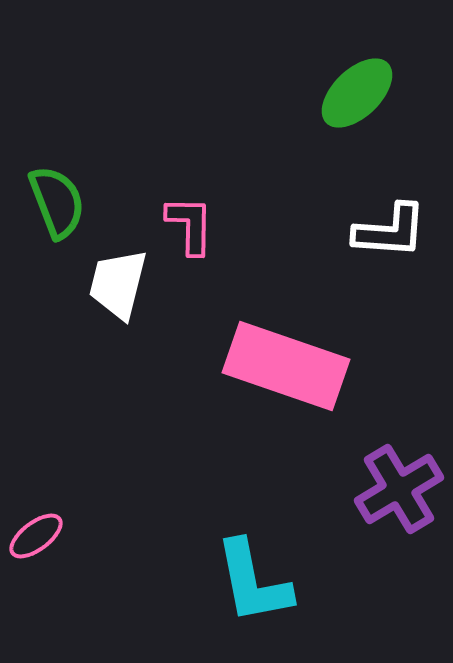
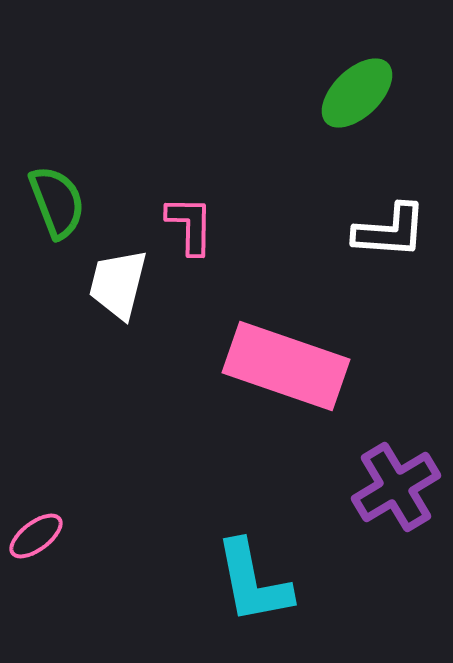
purple cross: moved 3 px left, 2 px up
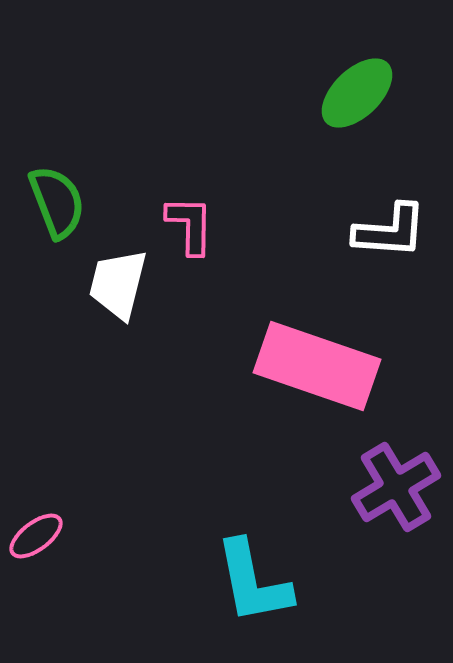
pink rectangle: moved 31 px right
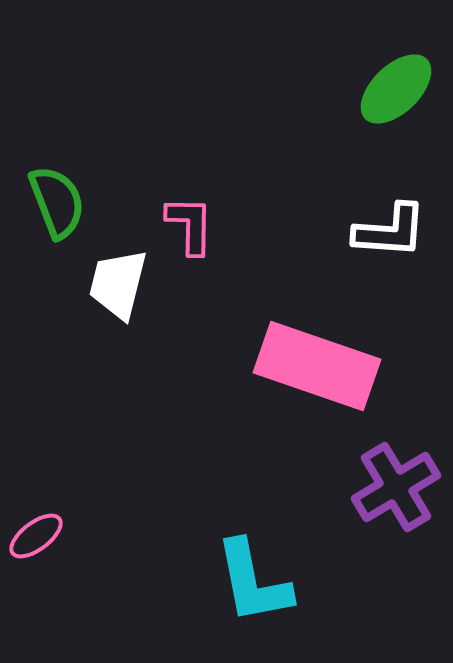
green ellipse: moved 39 px right, 4 px up
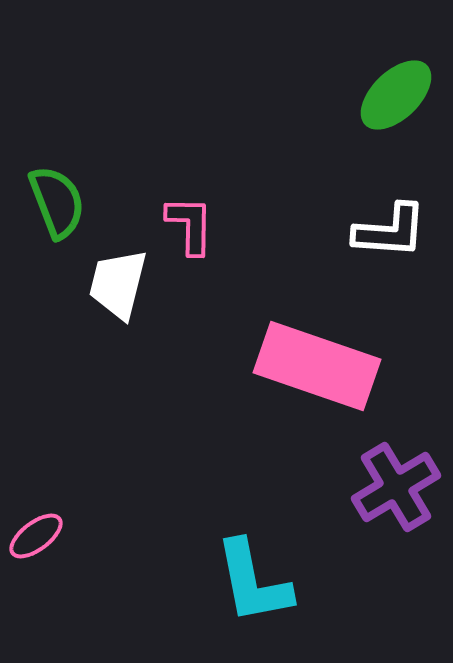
green ellipse: moved 6 px down
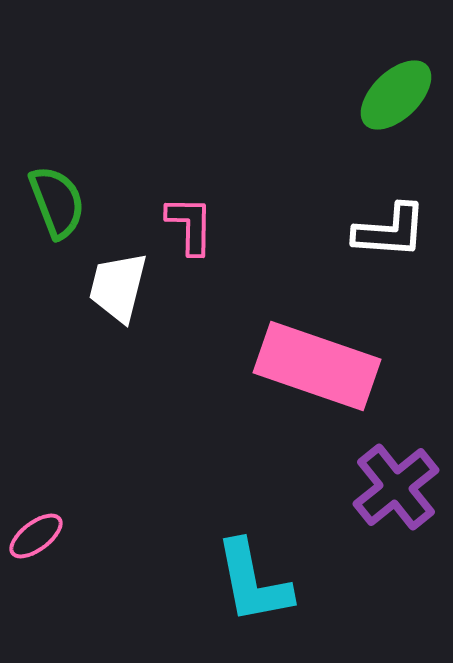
white trapezoid: moved 3 px down
purple cross: rotated 8 degrees counterclockwise
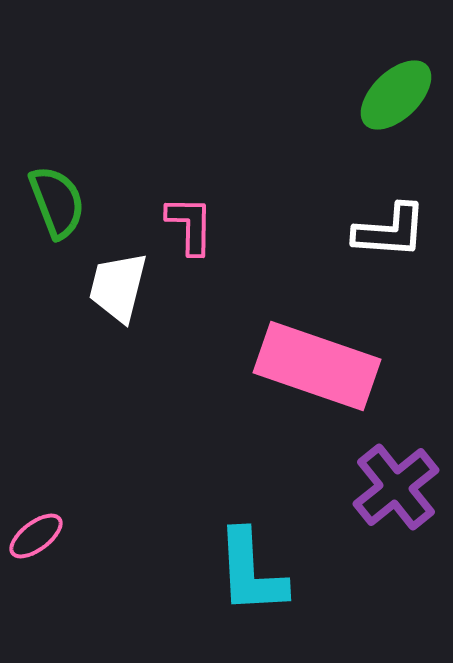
cyan L-shape: moved 2 px left, 10 px up; rotated 8 degrees clockwise
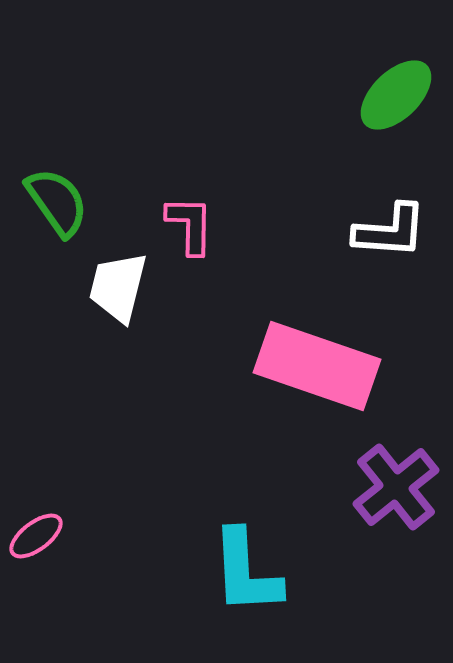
green semicircle: rotated 14 degrees counterclockwise
cyan L-shape: moved 5 px left
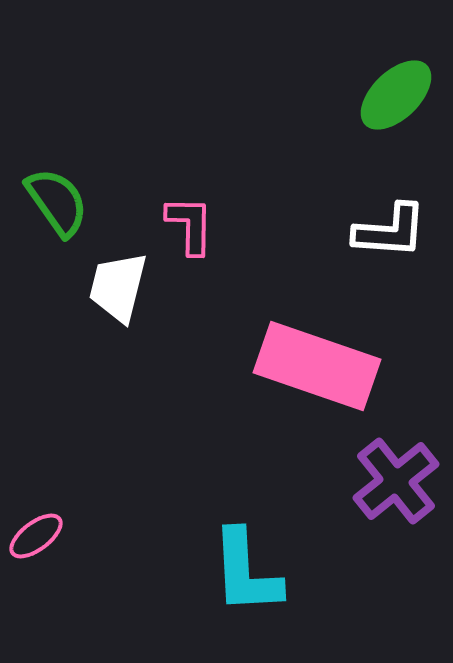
purple cross: moved 6 px up
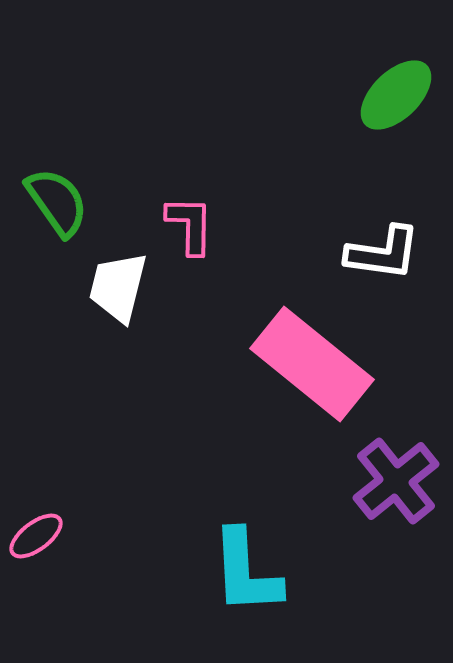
white L-shape: moved 7 px left, 22 px down; rotated 4 degrees clockwise
pink rectangle: moved 5 px left, 2 px up; rotated 20 degrees clockwise
